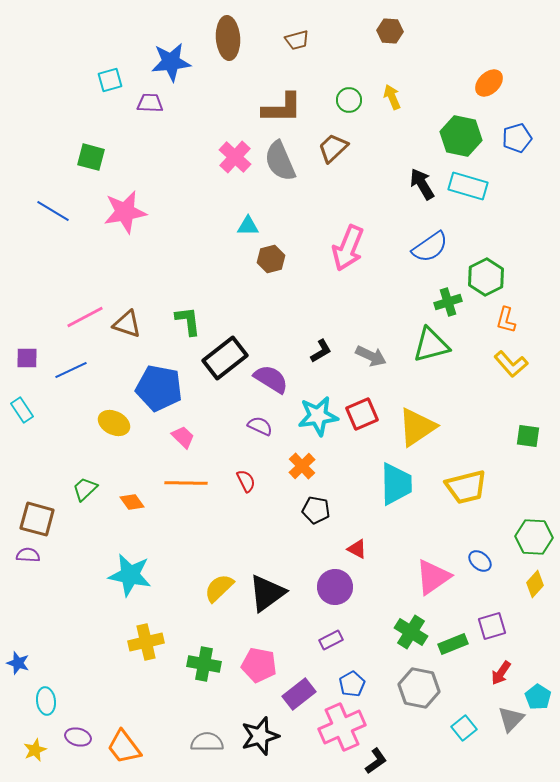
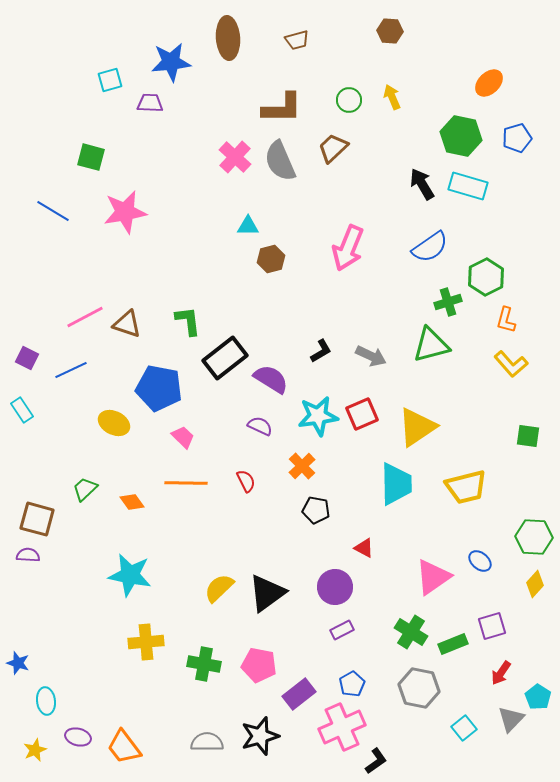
purple square at (27, 358): rotated 25 degrees clockwise
red triangle at (357, 549): moved 7 px right, 1 px up
purple rectangle at (331, 640): moved 11 px right, 10 px up
yellow cross at (146, 642): rotated 8 degrees clockwise
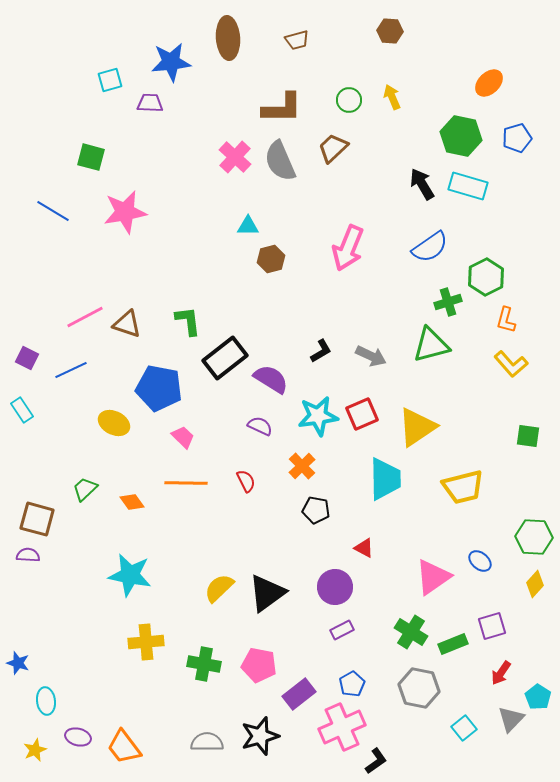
cyan trapezoid at (396, 484): moved 11 px left, 5 px up
yellow trapezoid at (466, 487): moved 3 px left
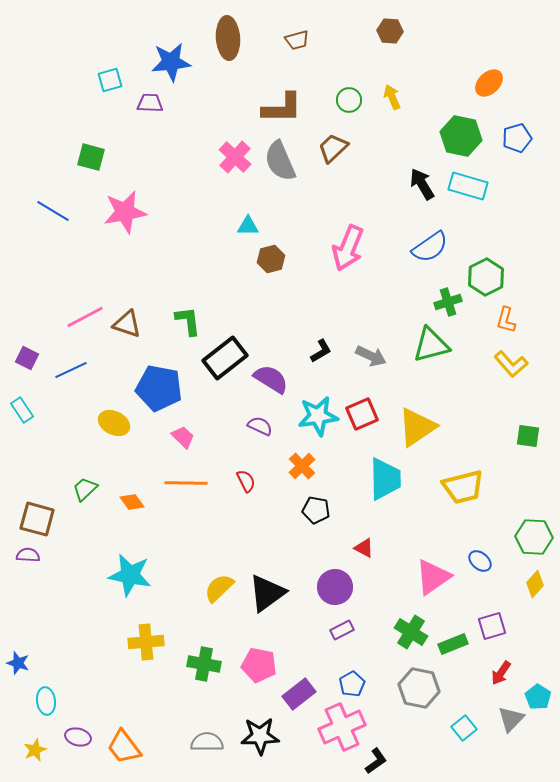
black star at (260, 736): rotated 15 degrees clockwise
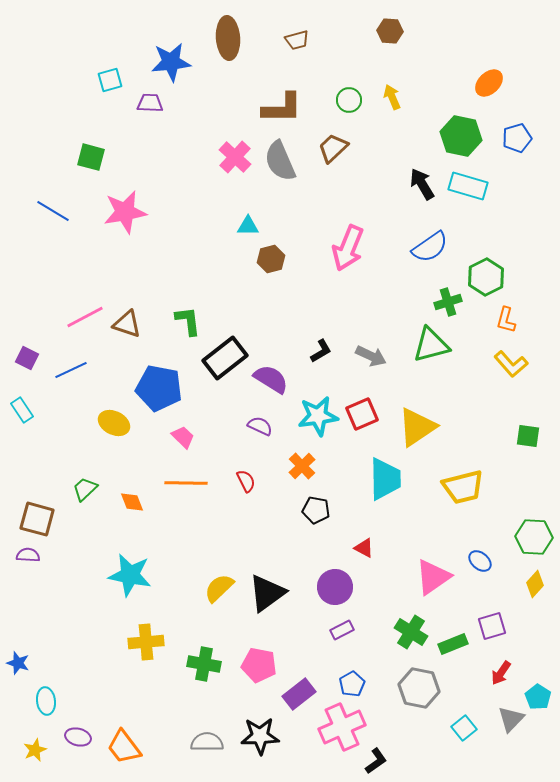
orange diamond at (132, 502): rotated 15 degrees clockwise
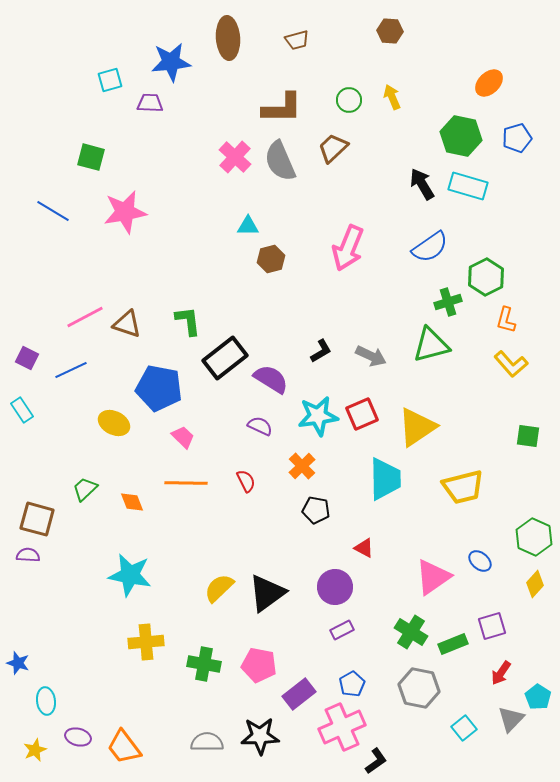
green hexagon at (534, 537): rotated 21 degrees clockwise
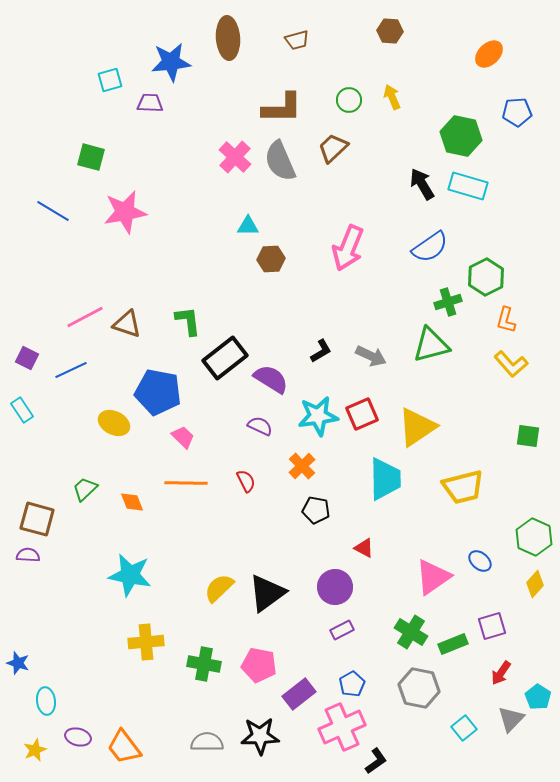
orange ellipse at (489, 83): moved 29 px up
blue pentagon at (517, 138): moved 26 px up; rotated 12 degrees clockwise
brown hexagon at (271, 259): rotated 12 degrees clockwise
blue pentagon at (159, 388): moved 1 px left, 4 px down
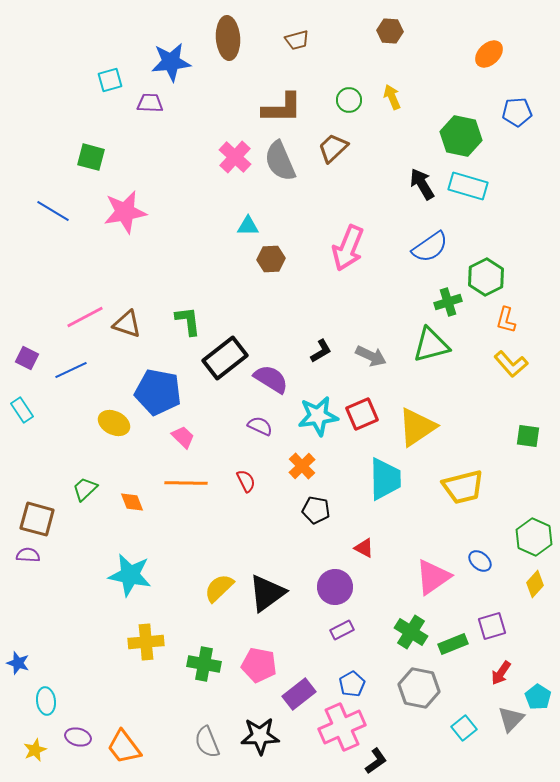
gray semicircle at (207, 742): rotated 112 degrees counterclockwise
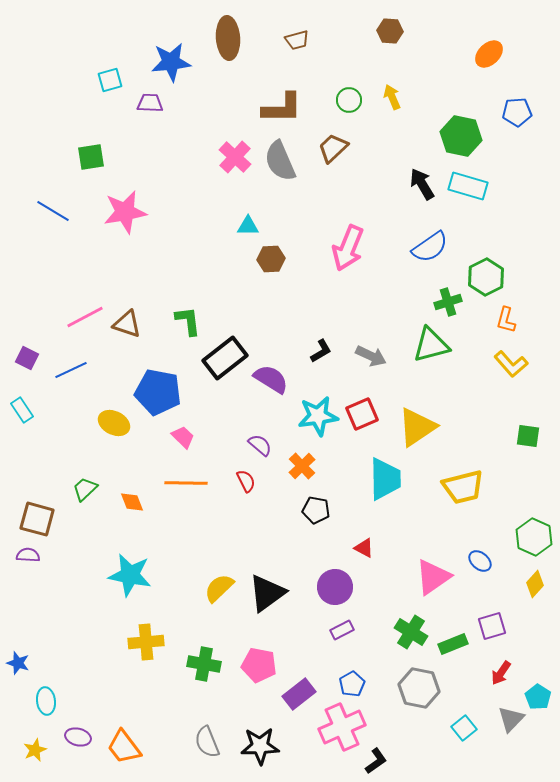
green square at (91, 157): rotated 24 degrees counterclockwise
purple semicircle at (260, 426): moved 19 px down; rotated 15 degrees clockwise
black star at (260, 736): moved 10 px down
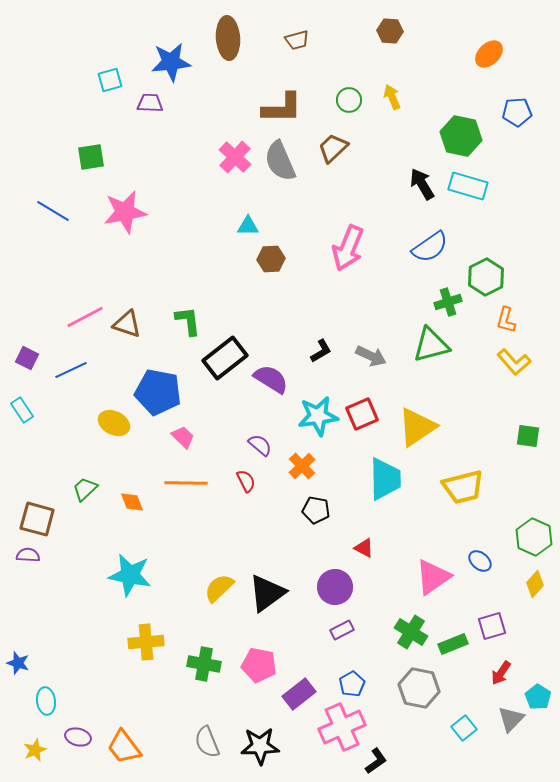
yellow L-shape at (511, 364): moved 3 px right, 2 px up
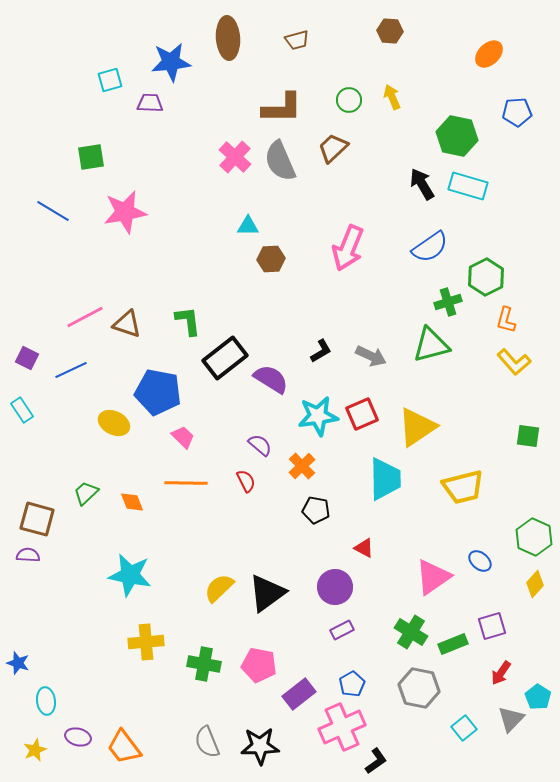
green hexagon at (461, 136): moved 4 px left
green trapezoid at (85, 489): moved 1 px right, 4 px down
